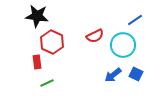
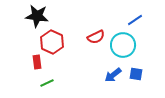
red semicircle: moved 1 px right, 1 px down
blue square: rotated 16 degrees counterclockwise
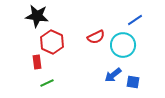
blue square: moved 3 px left, 8 px down
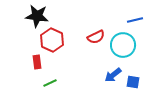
blue line: rotated 21 degrees clockwise
red hexagon: moved 2 px up
green line: moved 3 px right
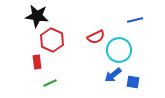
cyan circle: moved 4 px left, 5 px down
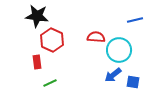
red semicircle: rotated 150 degrees counterclockwise
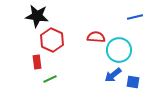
blue line: moved 3 px up
green line: moved 4 px up
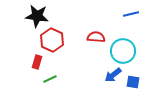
blue line: moved 4 px left, 3 px up
cyan circle: moved 4 px right, 1 px down
red rectangle: rotated 24 degrees clockwise
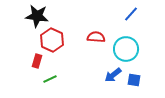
blue line: rotated 35 degrees counterclockwise
cyan circle: moved 3 px right, 2 px up
red rectangle: moved 1 px up
blue square: moved 1 px right, 2 px up
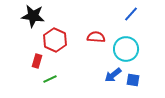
black star: moved 4 px left
red hexagon: moved 3 px right
blue square: moved 1 px left
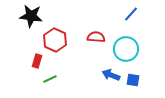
black star: moved 2 px left
blue arrow: moved 2 px left; rotated 60 degrees clockwise
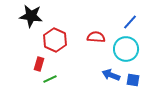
blue line: moved 1 px left, 8 px down
red rectangle: moved 2 px right, 3 px down
